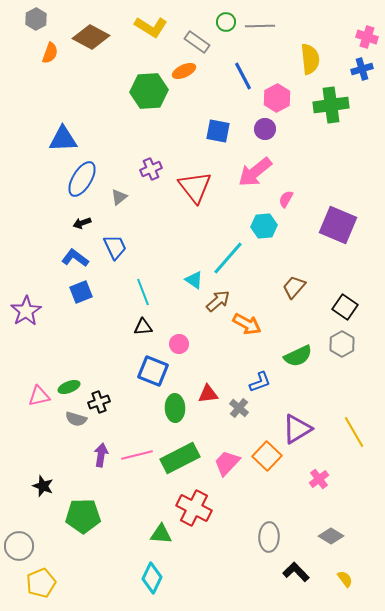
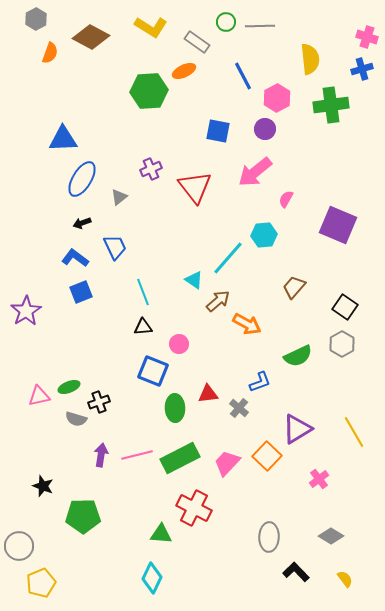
cyan hexagon at (264, 226): moved 9 px down
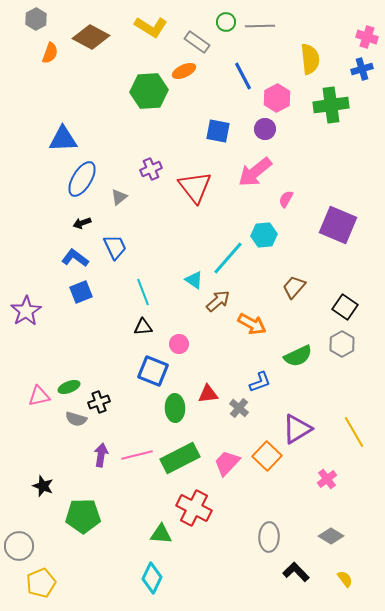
orange arrow at (247, 324): moved 5 px right
pink cross at (319, 479): moved 8 px right
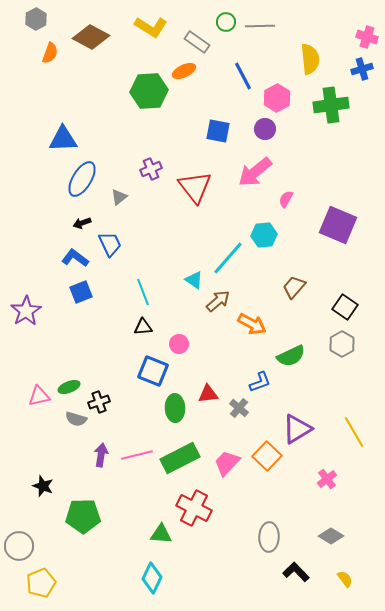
blue trapezoid at (115, 247): moved 5 px left, 3 px up
green semicircle at (298, 356): moved 7 px left
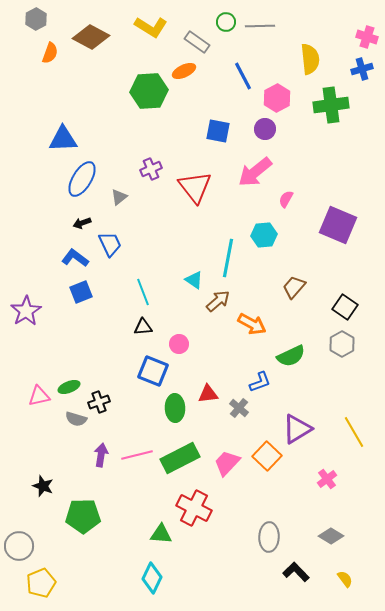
cyan line at (228, 258): rotated 30 degrees counterclockwise
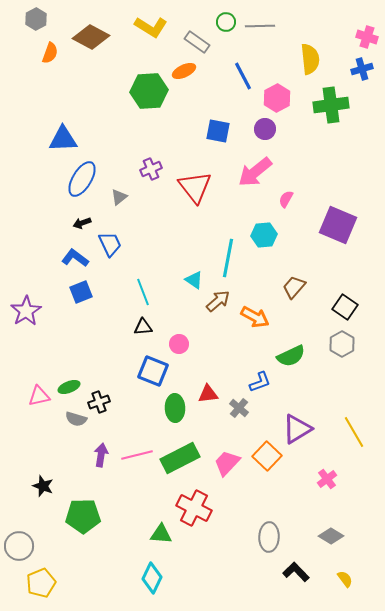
orange arrow at (252, 324): moved 3 px right, 7 px up
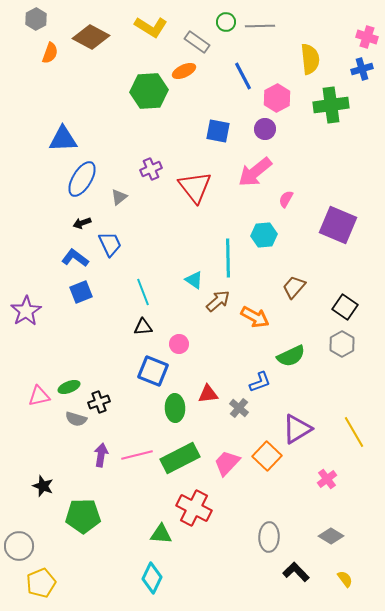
cyan line at (228, 258): rotated 12 degrees counterclockwise
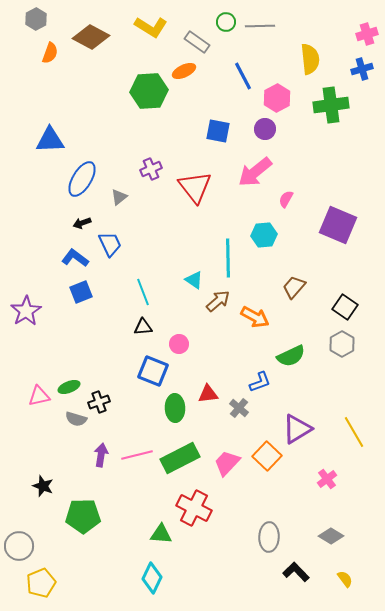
pink cross at (367, 37): moved 3 px up; rotated 35 degrees counterclockwise
blue triangle at (63, 139): moved 13 px left, 1 px down
